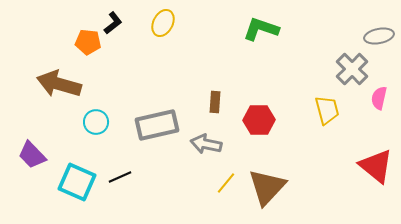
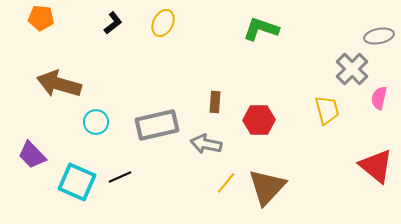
orange pentagon: moved 47 px left, 24 px up
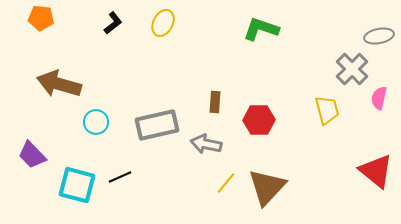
red triangle: moved 5 px down
cyan square: moved 3 px down; rotated 9 degrees counterclockwise
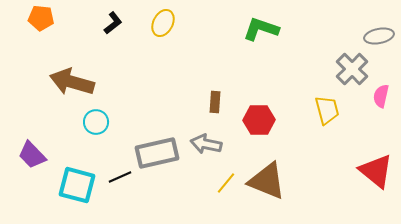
brown arrow: moved 13 px right, 2 px up
pink semicircle: moved 2 px right, 2 px up
gray rectangle: moved 28 px down
brown triangle: moved 6 px up; rotated 51 degrees counterclockwise
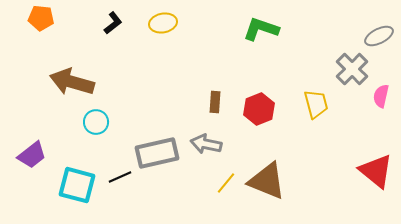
yellow ellipse: rotated 52 degrees clockwise
gray ellipse: rotated 16 degrees counterclockwise
yellow trapezoid: moved 11 px left, 6 px up
red hexagon: moved 11 px up; rotated 20 degrees counterclockwise
purple trapezoid: rotated 84 degrees counterclockwise
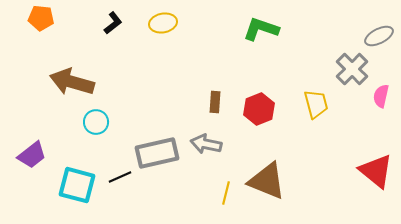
yellow line: moved 10 px down; rotated 25 degrees counterclockwise
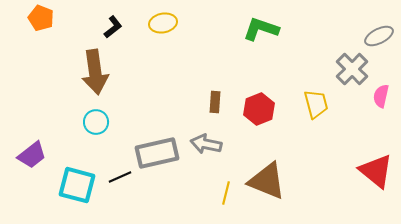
orange pentagon: rotated 15 degrees clockwise
black L-shape: moved 4 px down
brown arrow: moved 23 px right, 10 px up; rotated 114 degrees counterclockwise
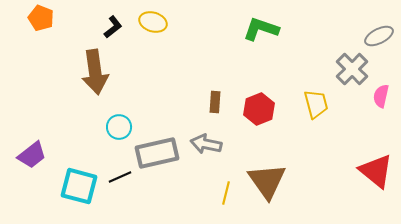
yellow ellipse: moved 10 px left, 1 px up; rotated 28 degrees clockwise
cyan circle: moved 23 px right, 5 px down
brown triangle: rotated 33 degrees clockwise
cyan square: moved 2 px right, 1 px down
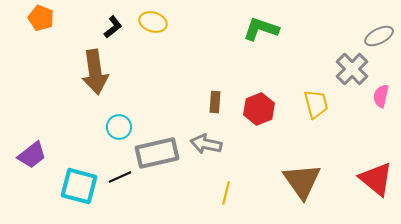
red triangle: moved 8 px down
brown triangle: moved 35 px right
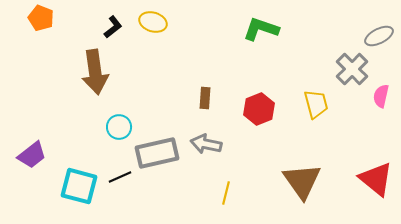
brown rectangle: moved 10 px left, 4 px up
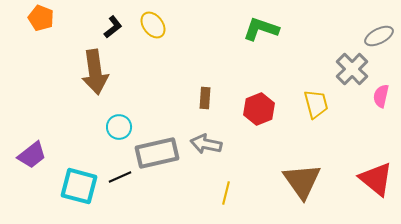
yellow ellipse: moved 3 px down; rotated 36 degrees clockwise
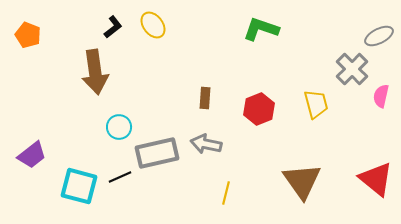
orange pentagon: moved 13 px left, 17 px down
